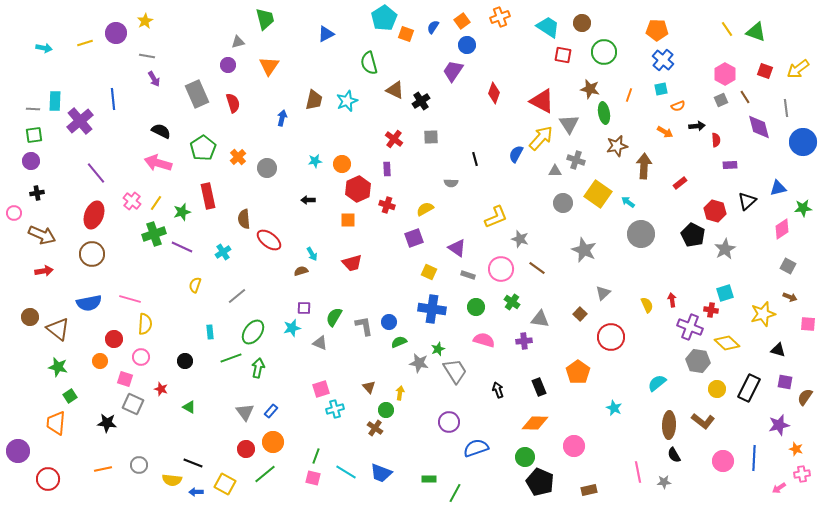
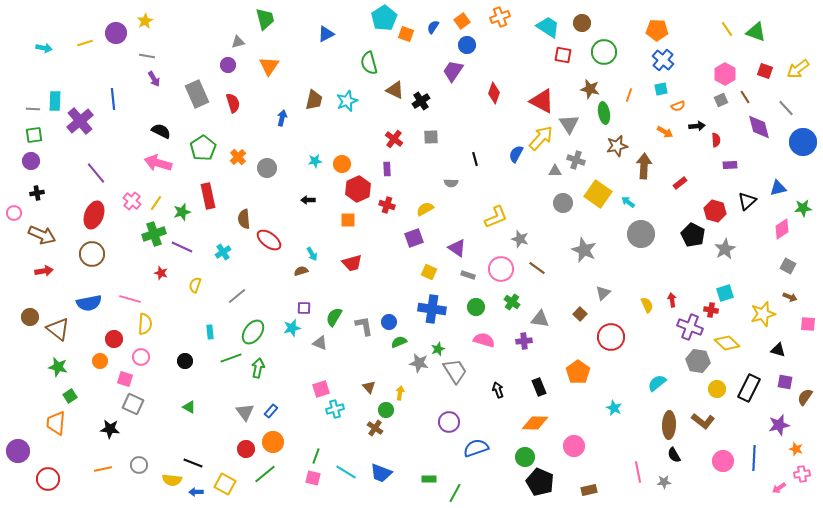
gray line at (786, 108): rotated 36 degrees counterclockwise
red star at (161, 389): moved 116 px up
black star at (107, 423): moved 3 px right, 6 px down
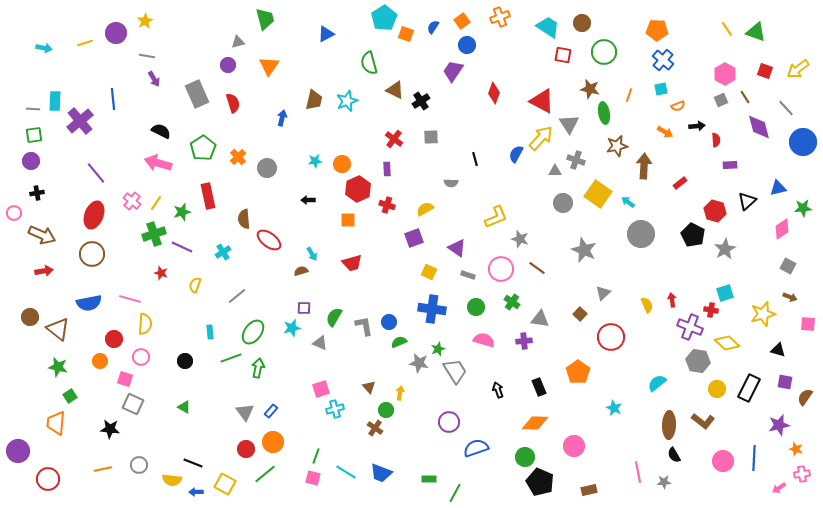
green triangle at (189, 407): moved 5 px left
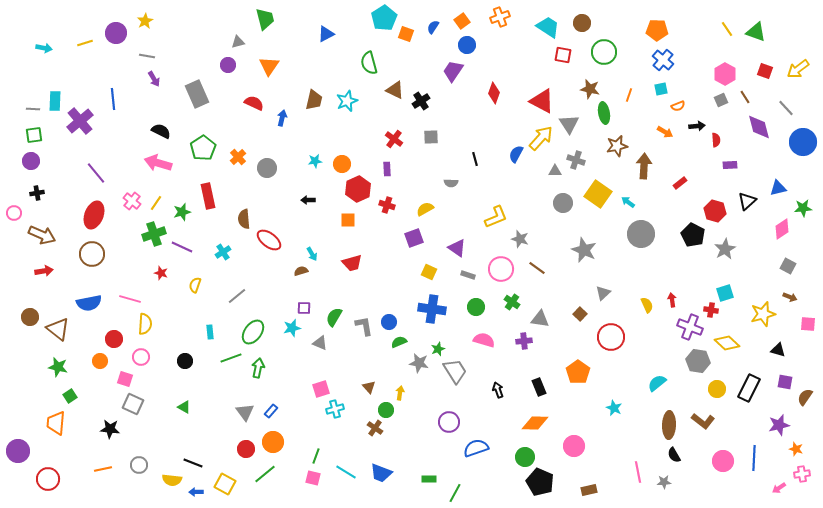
red semicircle at (233, 103): moved 21 px right; rotated 48 degrees counterclockwise
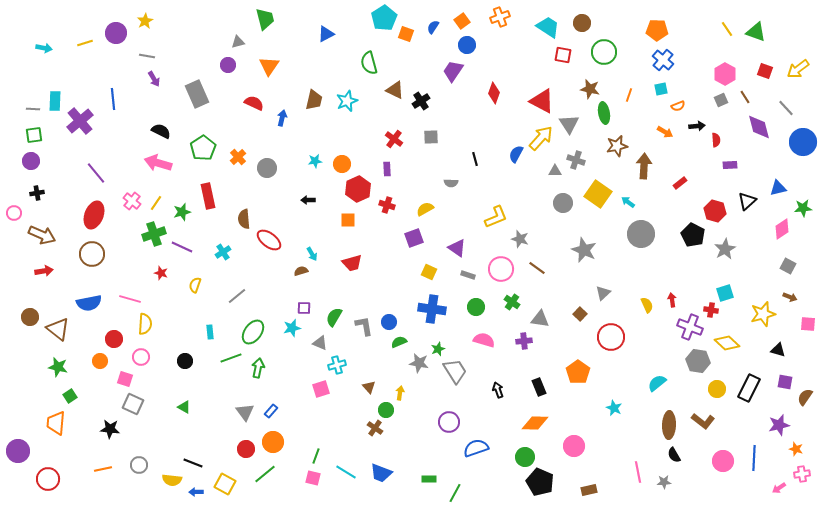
cyan cross at (335, 409): moved 2 px right, 44 px up
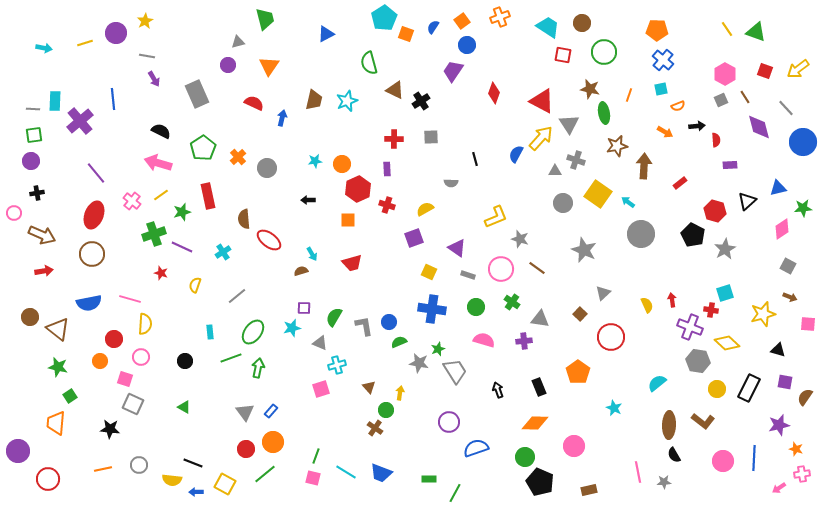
red cross at (394, 139): rotated 36 degrees counterclockwise
yellow line at (156, 203): moved 5 px right, 8 px up; rotated 21 degrees clockwise
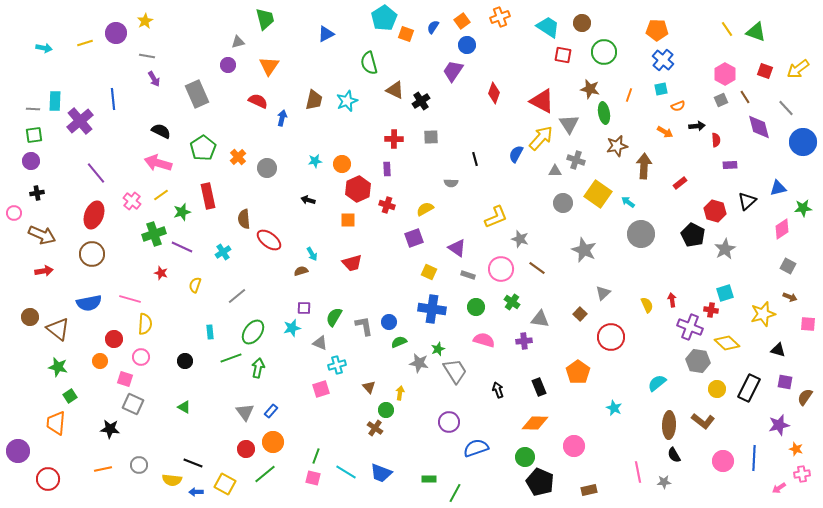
red semicircle at (254, 103): moved 4 px right, 2 px up
black arrow at (308, 200): rotated 16 degrees clockwise
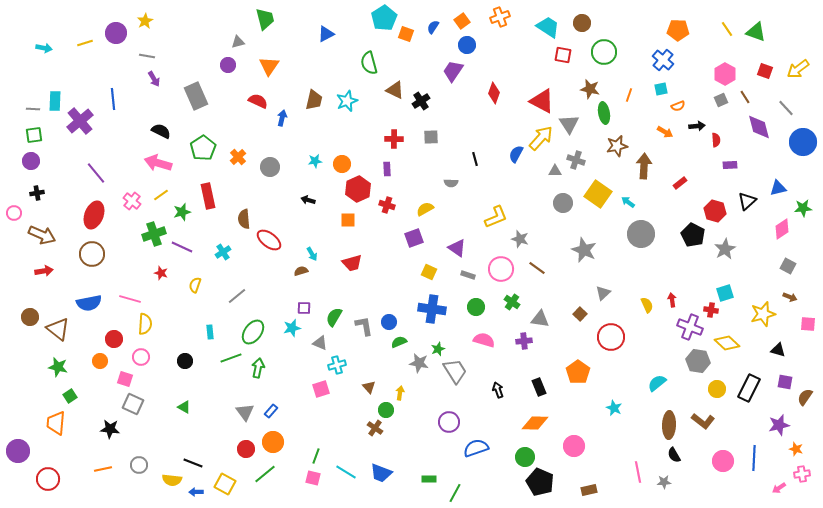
orange pentagon at (657, 30): moved 21 px right
gray rectangle at (197, 94): moved 1 px left, 2 px down
gray circle at (267, 168): moved 3 px right, 1 px up
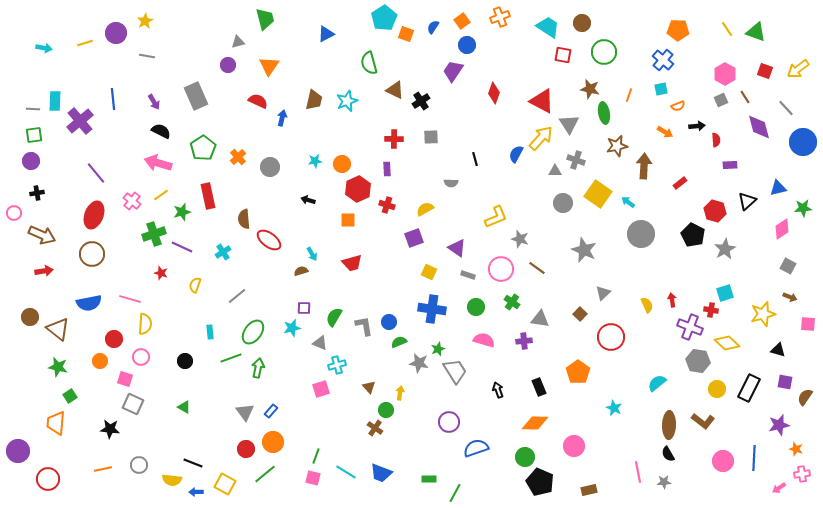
purple arrow at (154, 79): moved 23 px down
black semicircle at (674, 455): moved 6 px left, 1 px up
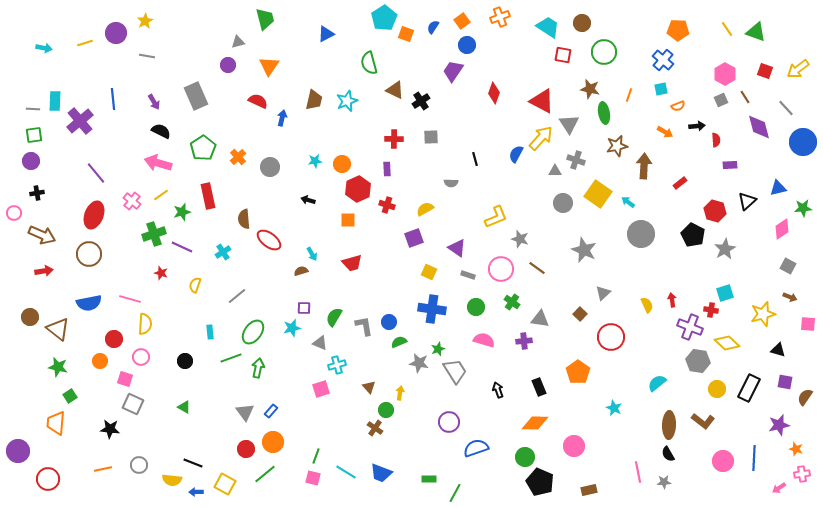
brown circle at (92, 254): moved 3 px left
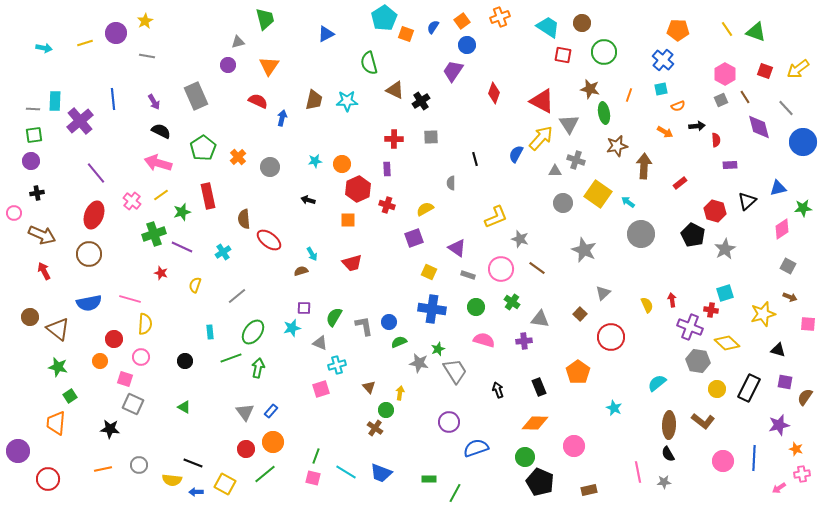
cyan star at (347, 101): rotated 20 degrees clockwise
gray semicircle at (451, 183): rotated 88 degrees clockwise
red arrow at (44, 271): rotated 108 degrees counterclockwise
